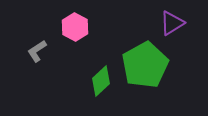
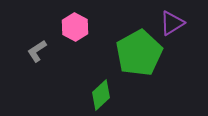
green pentagon: moved 6 px left, 12 px up
green diamond: moved 14 px down
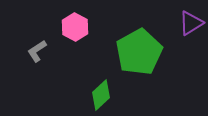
purple triangle: moved 19 px right
green pentagon: moved 1 px up
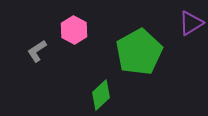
pink hexagon: moved 1 px left, 3 px down
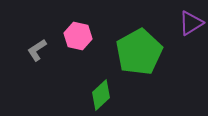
pink hexagon: moved 4 px right, 6 px down; rotated 16 degrees counterclockwise
gray L-shape: moved 1 px up
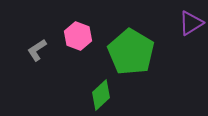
pink hexagon: rotated 8 degrees clockwise
green pentagon: moved 8 px left; rotated 12 degrees counterclockwise
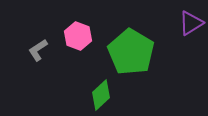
gray L-shape: moved 1 px right
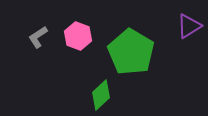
purple triangle: moved 2 px left, 3 px down
gray L-shape: moved 13 px up
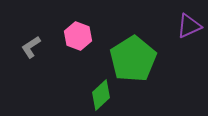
purple triangle: rotated 8 degrees clockwise
gray L-shape: moved 7 px left, 10 px down
green pentagon: moved 2 px right, 7 px down; rotated 9 degrees clockwise
